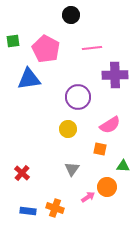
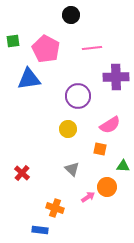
purple cross: moved 1 px right, 2 px down
purple circle: moved 1 px up
gray triangle: rotated 21 degrees counterclockwise
blue rectangle: moved 12 px right, 19 px down
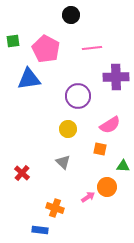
gray triangle: moved 9 px left, 7 px up
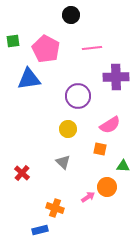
blue rectangle: rotated 21 degrees counterclockwise
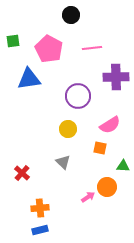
pink pentagon: moved 3 px right
orange square: moved 1 px up
orange cross: moved 15 px left; rotated 24 degrees counterclockwise
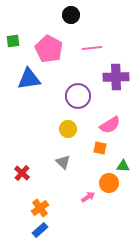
orange circle: moved 2 px right, 4 px up
orange cross: rotated 30 degrees counterclockwise
blue rectangle: rotated 28 degrees counterclockwise
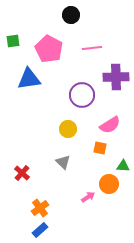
purple circle: moved 4 px right, 1 px up
orange circle: moved 1 px down
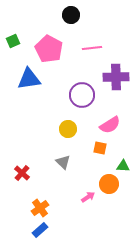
green square: rotated 16 degrees counterclockwise
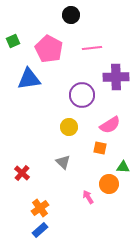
yellow circle: moved 1 px right, 2 px up
green triangle: moved 1 px down
pink arrow: rotated 88 degrees counterclockwise
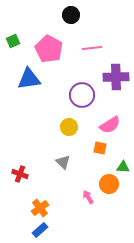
red cross: moved 2 px left, 1 px down; rotated 21 degrees counterclockwise
